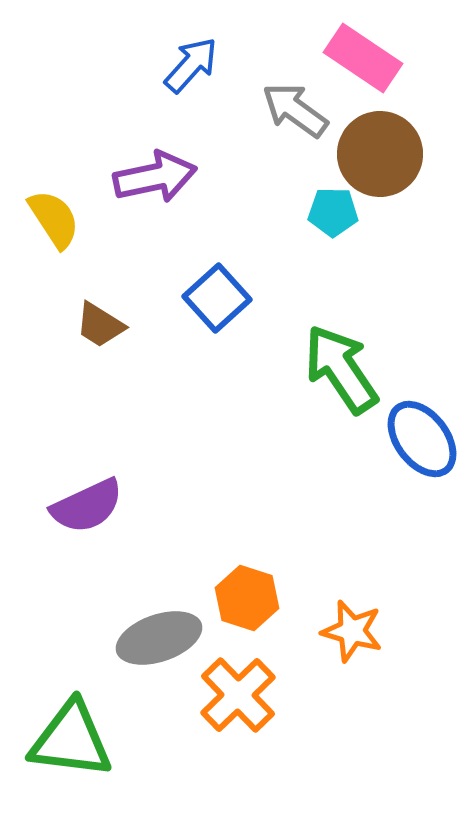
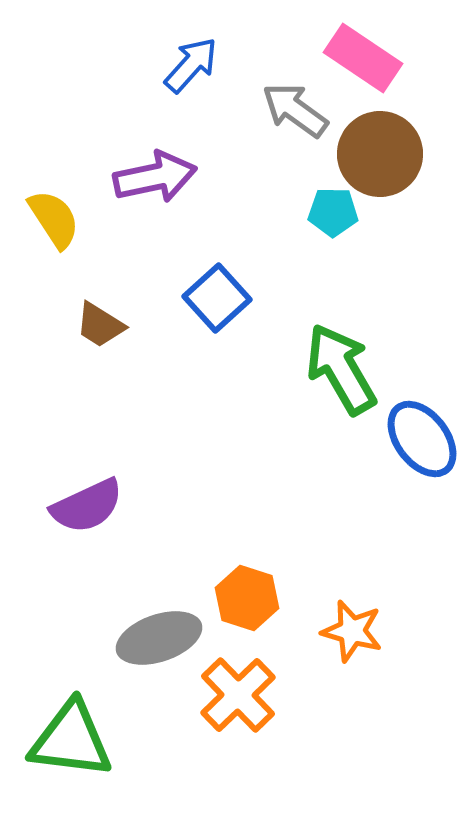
green arrow: rotated 4 degrees clockwise
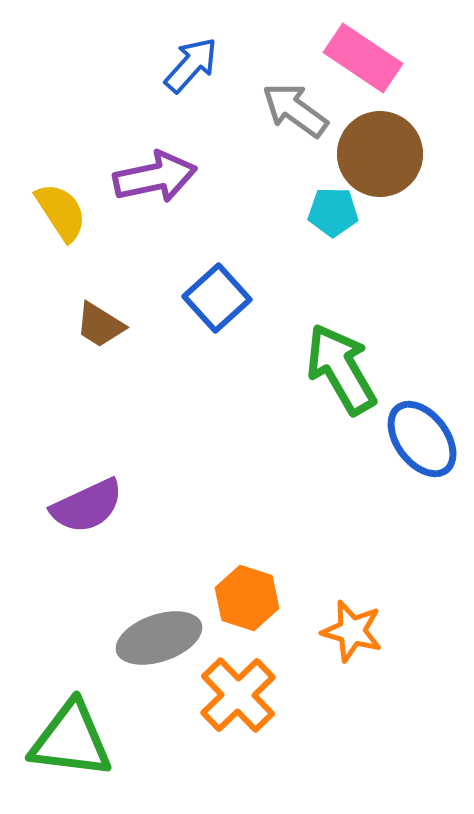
yellow semicircle: moved 7 px right, 7 px up
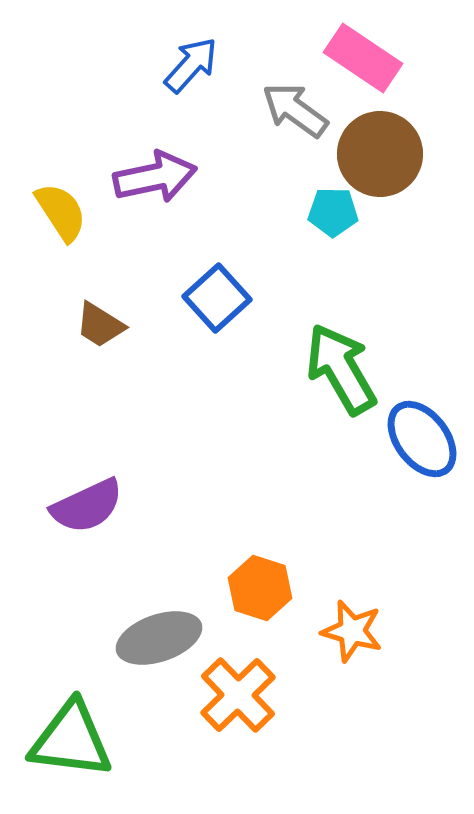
orange hexagon: moved 13 px right, 10 px up
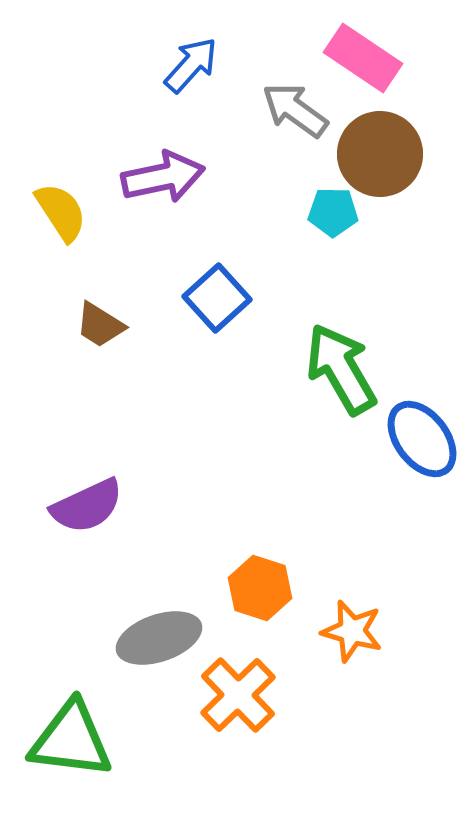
purple arrow: moved 8 px right
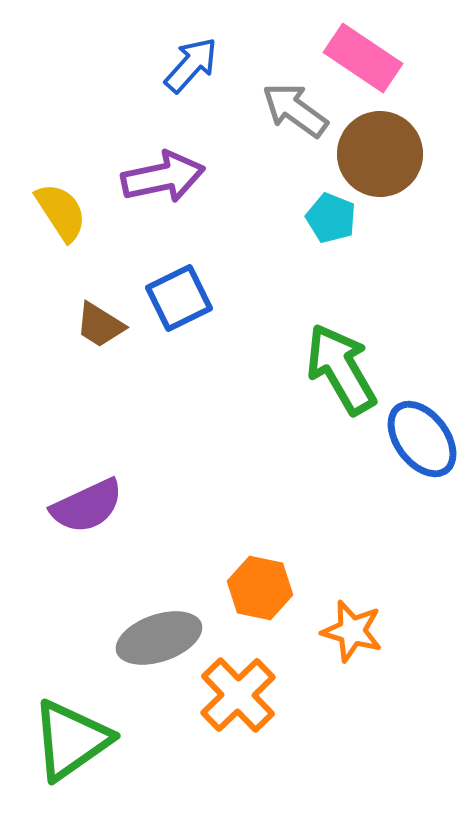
cyan pentagon: moved 2 px left, 6 px down; rotated 21 degrees clockwise
blue square: moved 38 px left; rotated 16 degrees clockwise
orange hexagon: rotated 6 degrees counterclockwise
green triangle: rotated 42 degrees counterclockwise
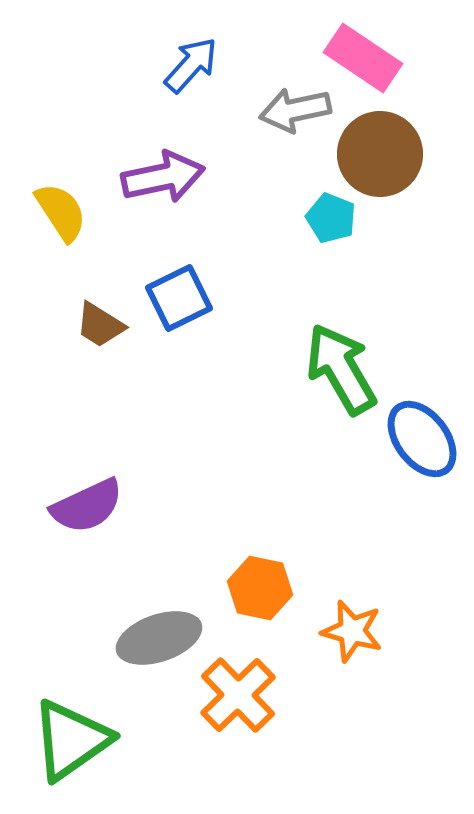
gray arrow: rotated 48 degrees counterclockwise
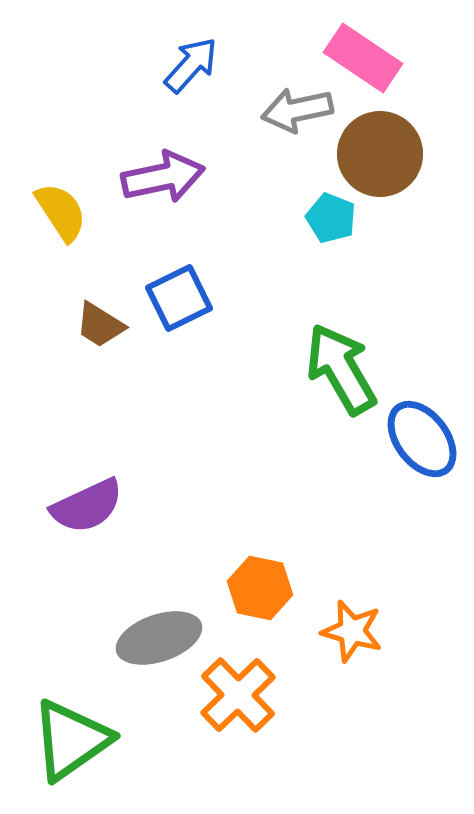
gray arrow: moved 2 px right
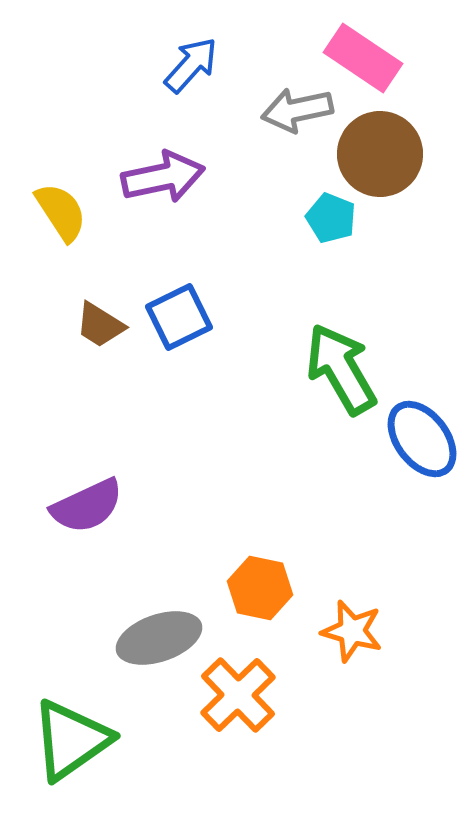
blue square: moved 19 px down
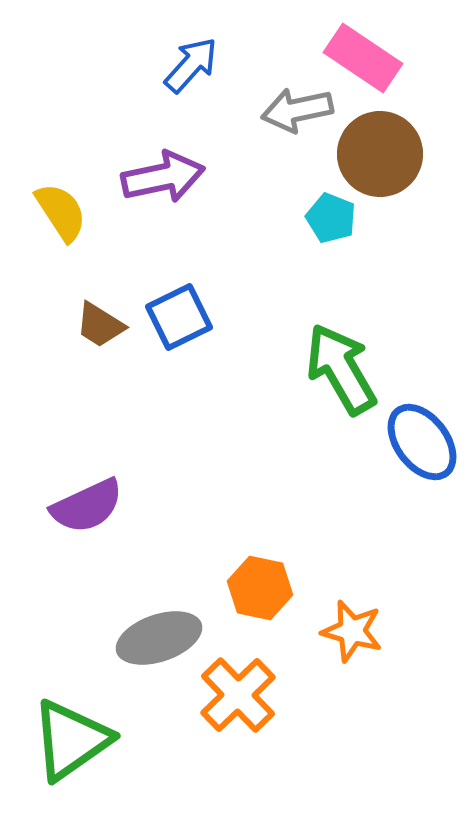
blue ellipse: moved 3 px down
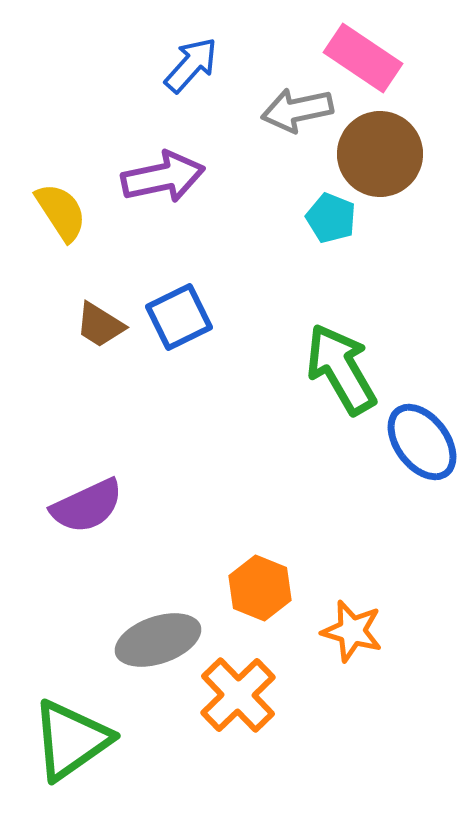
orange hexagon: rotated 10 degrees clockwise
gray ellipse: moved 1 px left, 2 px down
